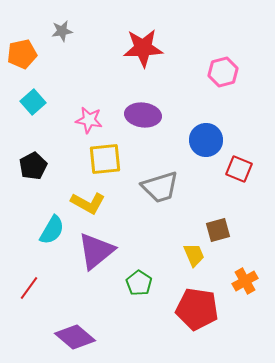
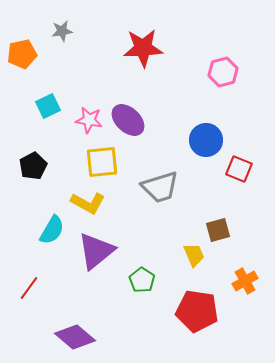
cyan square: moved 15 px right, 4 px down; rotated 15 degrees clockwise
purple ellipse: moved 15 px left, 5 px down; rotated 36 degrees clockwise
yellow square: moved 3 px left, 3 px down
green pentagon: moved 3 px right, 3 px up
red pentagon: moved 2 px down
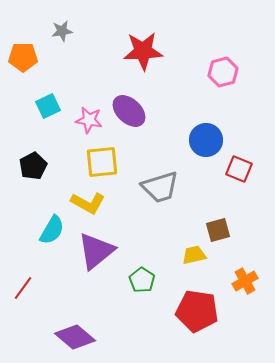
red star: moved 3 px down
orange pentagon: moved 1 px right, 3 px down; rotated 12 degrees clockwise
purple ellipse: moved 1 px right, 9 px up
yellow trapezoid: rotated 80 degrees counterclockwise
red line: moved 6 px left
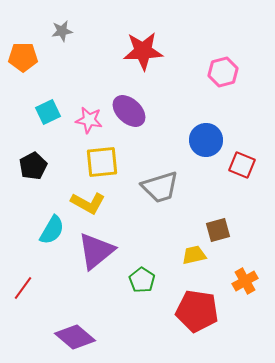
cyan square: moved 6 px down
red square: moved 3 px right, 4 px up
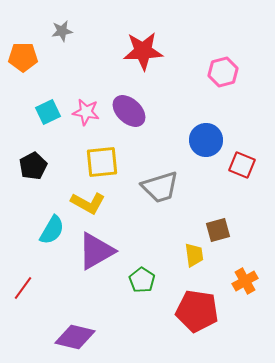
pink star: moved 3 px left, 8 px up
purple triangle: rotated 9 degrees clockwise
yellow trapezoid: rotated 95 degrees clockwise
purple diamond: rotated 27 degrees counterclockwise
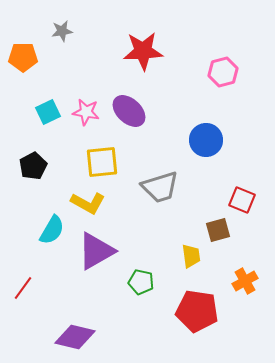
red square: moved 35 px down
yellow trapezoid: moved 3 px left, 1 px down
green pentagon: moved 1 px left, 2 px down; rotated 20 degrees counterclockwise
